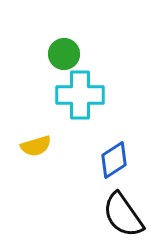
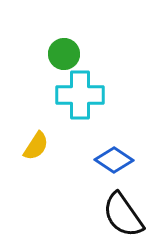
yellow semicircle: rotated 40 degrees counterclockwise
blue diamond: rotated 66 degrees clockwise
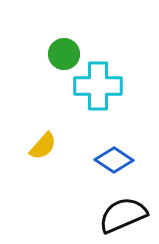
cyan cross: moved 18 px right, 9 px up
yellow semicircle: moved 7 px right; rotated 8 degrees clockwise
black semicircle: rotated 102 degrees clockwise
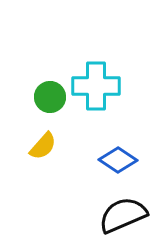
green circle: moved 14 px left, 43 px down
cyan cross: moved 2 px left
blue diamond: moved 4 px right
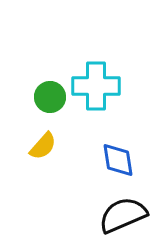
blue diamond: rotated 48 degrees clockwise
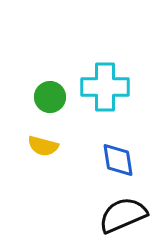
cyan cross: moved 9 px right, 1 px down
yellow semicircle: rotated 64 degrees clockwise
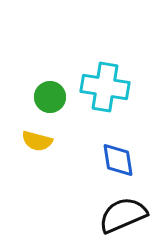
cyan cross: rotated 9 degrees clockwise
yellow semicircle: moved 6 px left, 5 px up
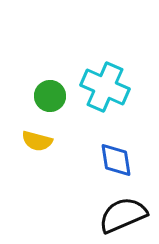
cyan cross: rotated 15 degrees clockwise
green circle: moved 1 px up
blue diamond: moved 2 px left
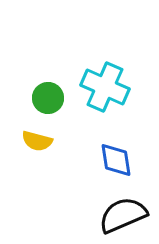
green circle: moved 2 px left, 2 px down
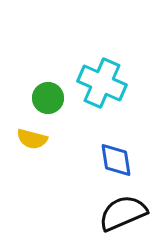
cyan cross: moved 3 px left, 4 px up
yellow semicircle: moved 5 px left, 2 px up
black semicircle: moved 2 px up
